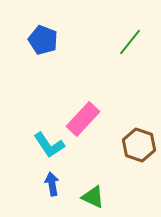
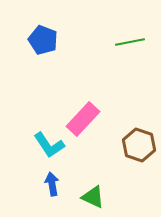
green line: rotated 40 degrees clockwise
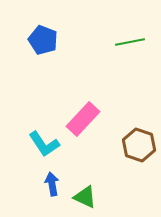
cyan L-shape: moved 5 px left, 1 px up
green triangle: moved 8 px left
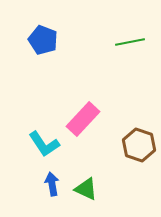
green triangle: moved 1 px right, 8 px up
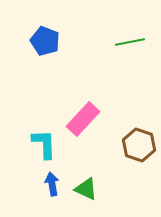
blue pentagon: moved 2 px right, 1 px down
cyan L-shape: rotated 148 degrees counterclockwise
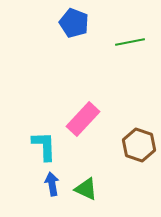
blue pentagon: moved 29 px right, 18 px up
cyan L-shape: moved 2 px down
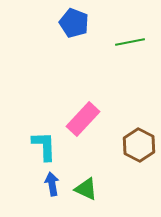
brown hexagon: rotated 8 degrees clockwise
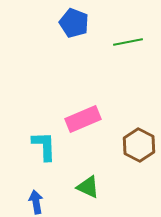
green line: moved 2 px left
pink rectangle: rotated 24 degrees clockwise
blue arrow: moved 16 px left, 18 px down
green triangle: moved 2 px right, 2 px up
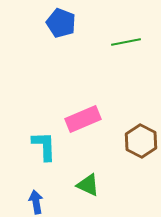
blue pentagon: moved 13 px left
green line: moved 2 px left
brown hexagon: moved 2 px right, 4 px up
green triangle: moved 2 px up
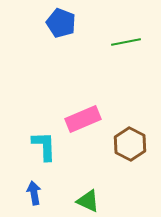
brown hexagon: moved 11 px left, 3 px down
green triangle: moved 16 px down
blue arrow: moved 2 px left, 9 px up
